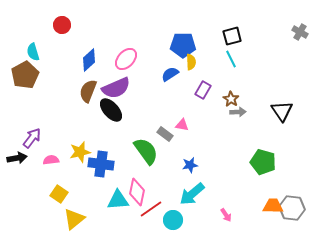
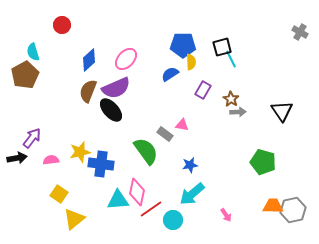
black square: moved 10 px left, 11 px down
gray hexagon: moved 1 px right, 2 px down; rotated 20 degrees counterclockwise
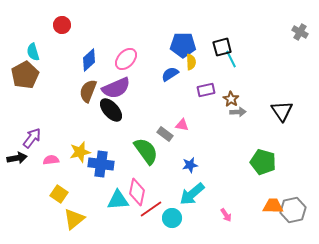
purple rectangle: moved 3 px right; rotated 48 degrees clockwise
cyan circle: moved 1 px left, 2 px up
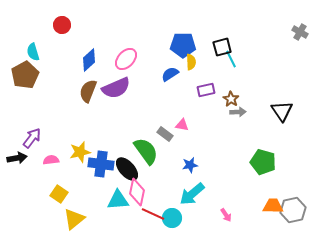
black ellipse: moved 16 px right, 59 px down
red line: moved 2 px right, 5 px down; rotated 60 degrees clockwise
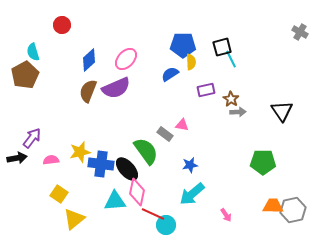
green pentagon: rotated 15 degrees counterclockwise
cyan triangle: moved 3 px left, 1 px down
cyan circle: moved 6 px left, 7 px down
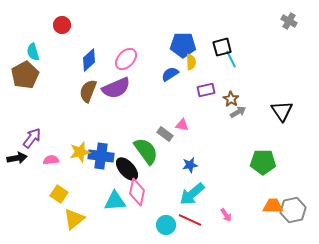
gray cross: moved 11 px left, 11 px up
gray arrow: rotated 28 degrees counterclockwise
blue cross: moved 8 px up
red line: moved 37 px right, 6 px down
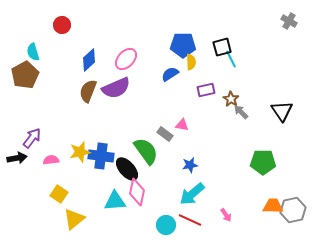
gray arrow: moved 3 px right; rotated 105 degrees counterclockwise
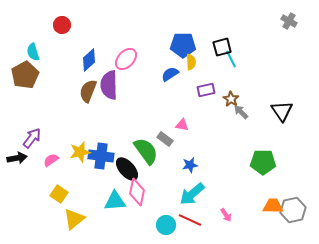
purple semicircle: moved 7 px left, 3 px up; rotated 112 degrees clockwise
gray rectangle: moved 5 px down
pink semicircle: rotated 28 degrees counterclockwise
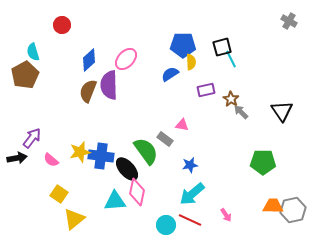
pink semicircle: rotated 105 degrees counterclockwise
